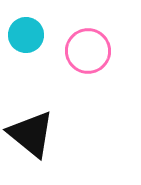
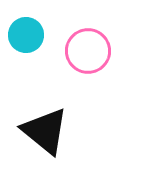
black triangle: moved 14 px right, 3 px up
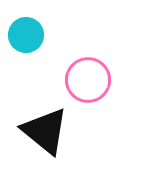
pink circle: moved 29 px down
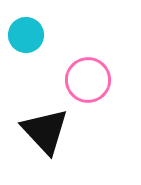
black triangle: rotated 8 degrees clockwise
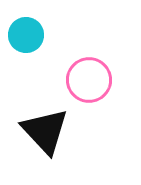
pink circle: moved 1 px right
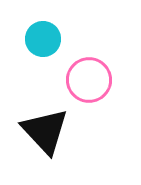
cyan circle: moved 17 px right, 4 px down
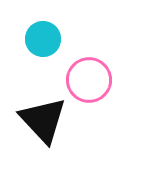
black triangle: moved 2 px left, 11 px up
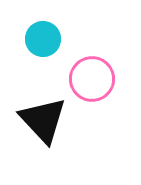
pink circle: moved 3 px right, 1 px up
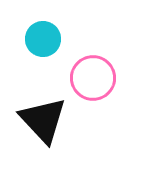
pink circle: moved 1 px right, 1 px up
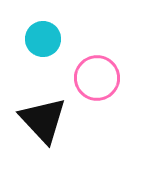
pink circle: moved 4 px right
